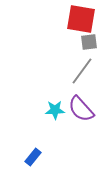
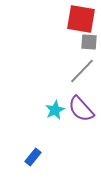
gray square: rotated 12 degrees clockwise
gray line: rotated 8 degrees clockwise
cyan star: rotated 24 degrees counterclockwise
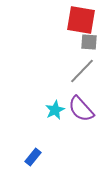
red square: moved 1 px down
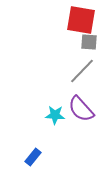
cyan star: moved 5 px down; rotated 30 degrees clockwise
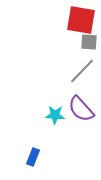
blue rectangle: rotated 18 degrees counterclockwise
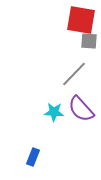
gray square: moved 1 px up
gray line: moved 8 px left, 3 px down
cyan star: moved 1 px left, 3 px up
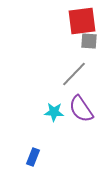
red square: moved 1 px right, 1 px down; rotated 16 degrees counterclockwise
purple semicircle: rotated 8 degrees clockwise
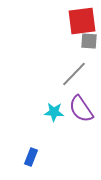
blue rectangle: moved 2 px left
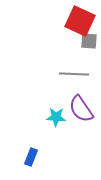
red square: moved 2 px left; rotated 32 degrees clockwise
gray line: rotated 48 degrees clockwise
cyan star: moved 2 px right, 5 px down
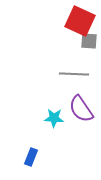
cyan star: moved 2 px left, 1 px down
